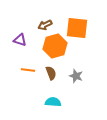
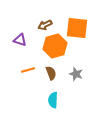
orange line: rotated 24 degrees counterclockwise
gray star: moved 2 px up
cyan semicircle: moved 2 px up; rotated 91 degrees counterclockwise
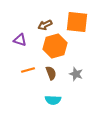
orange square: moved 6 px up
cyan semicircle: rotated 91 degrees counterclockwise
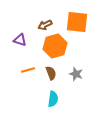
cyan semicircle: moved 1 px up; rotated 84 degrees counterclockwise
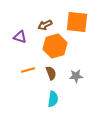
purple triangle: moved 3 px up
gray star: moved 2 px down; rotated 24 degrees counterclockwise
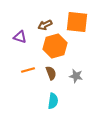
gray star: rotated 16 degrees clockwise
cyan semicircle: moved 2 px down
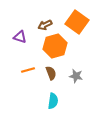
orange square: rotated 30 degrees clockwise
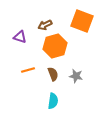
orange square: moved 5 px right, 1 px up; rotated 15 degrees counterclockwise
brown semicircle: moved 2 px right, 1 px down
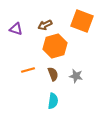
purple triangle: moved 4 px left, 8 px up
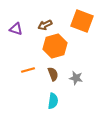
gray star: moved 2 px down
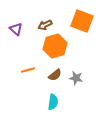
purple triangle: rotated 24 degrees clockwise
brown semicircle: moved 2 px right, 1 px down; rotated 72 degrees clockwise
cyan semicircle: moved 1 px down
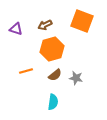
purple triangle: rotated 24 degrees counterclockwise
orange hexagon: moved 3 px left, 3 px down
orange line: moved 2 px left, 1 px down
